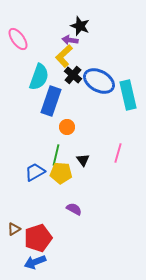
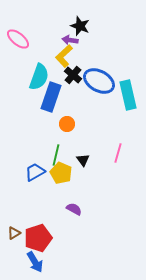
pink ellipse: rotated 15 degrees counterclockwise
blue rectangle: moved 4 px up
orange circle: moved 3 px up
yellow pentagon: rotated 20 degrees clockwise
brown triangle: moved 4 px down
blue arrow: rotated 100 degrees counterclockwise
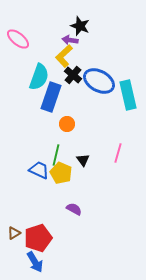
blue trapezoid: moved 4 px right, 2 px up; rotated 55 degrees clockwise
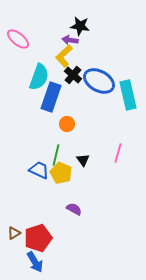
black star: rotated 12 degrees counterclockwise
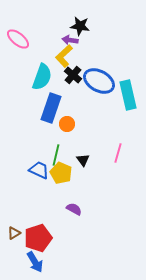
cyan semicircle: moved 3 px right
blue rectangle: moved 11 px down
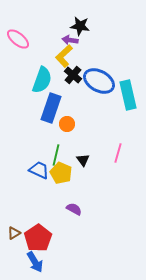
cyan semicircle: moved 3 px down
red pentagon: rotated 16 degrees counterclockwise
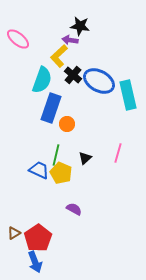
yellow L-shape: moved 5 px left
black triangle: moved 2 px right, 2 px up; rotated 24 degrees clockwise
blue arrow: rotated 10 degrees clockwise
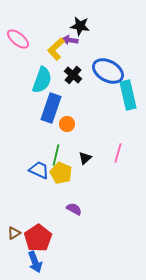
yellow L-shape: moved 3 px left, 7 px up
blue ellipse: moved 9 px right, 10 px up
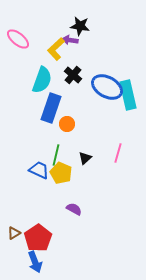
blue ellipse: moved 1 px left, 16 px down
